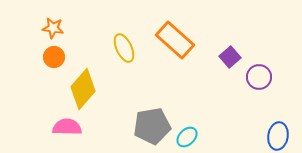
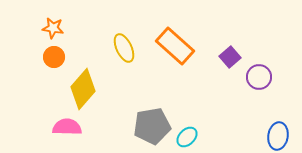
orange rectangle: moved 6 px down
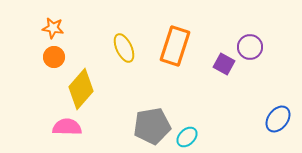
orange rectangle: rotated 66 degrees clockwise
purple square: moved 6 px left, 7 px down; rotated 20 degrees counterclockwise
purple circle: moved 9 px left, 30 px up
yellow diamond: moved 2 px left
blue ellipse: moved 17 px up; rotated 28 degrees clockwise
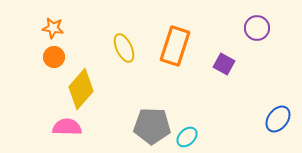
purple circle: moved 7 px right, 19 px up
gray pentagon: rotated 12 degrees clockwise
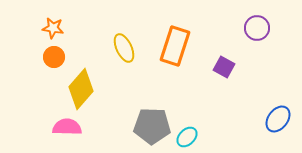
purple square: moved 3 px down
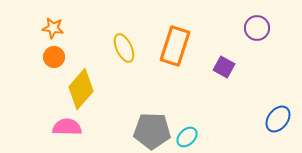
gray pentagon: moved 5 px down
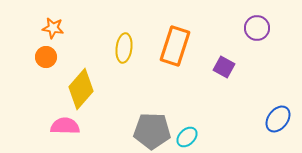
yellow ellipse: rotated 32 degrees clockwise
orange circle: moved 8 px left
pink semicircle: moved 2 px left, 1 px up
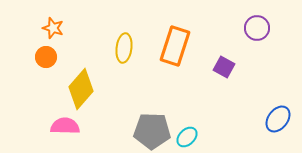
orange star: rotated 10 degrees clockwise
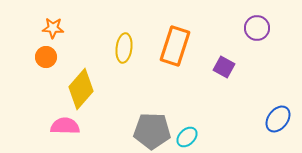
orange star: rotated 15 degrees counterclockwise
